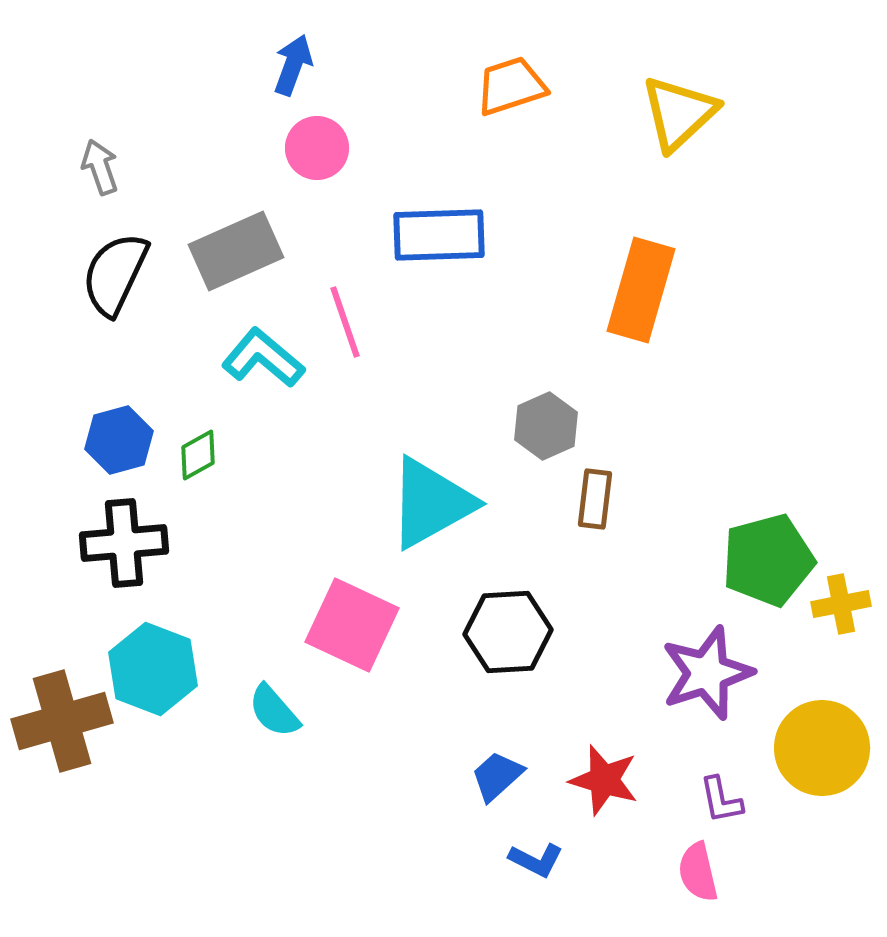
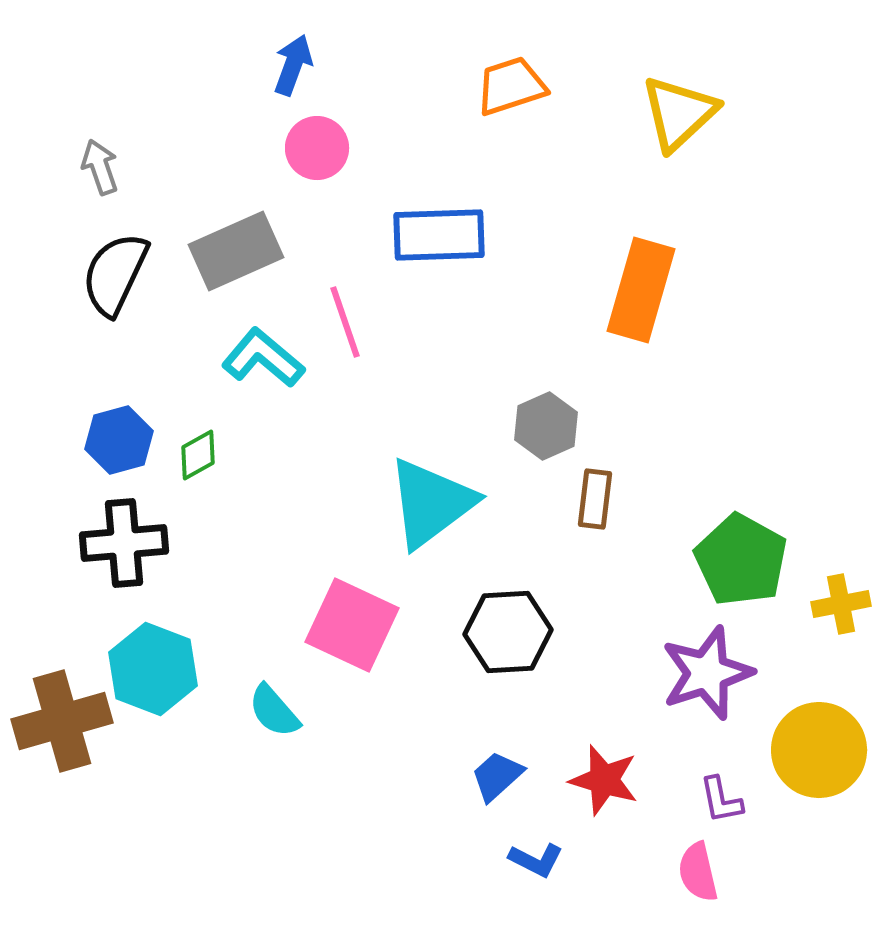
cyan triangle: rotated 8 degrees counterclockwise
green pentagon: moved 27 px left; rotated 28 degrees counterclockwise
yellow circle: moved 3 px left, 2 px down
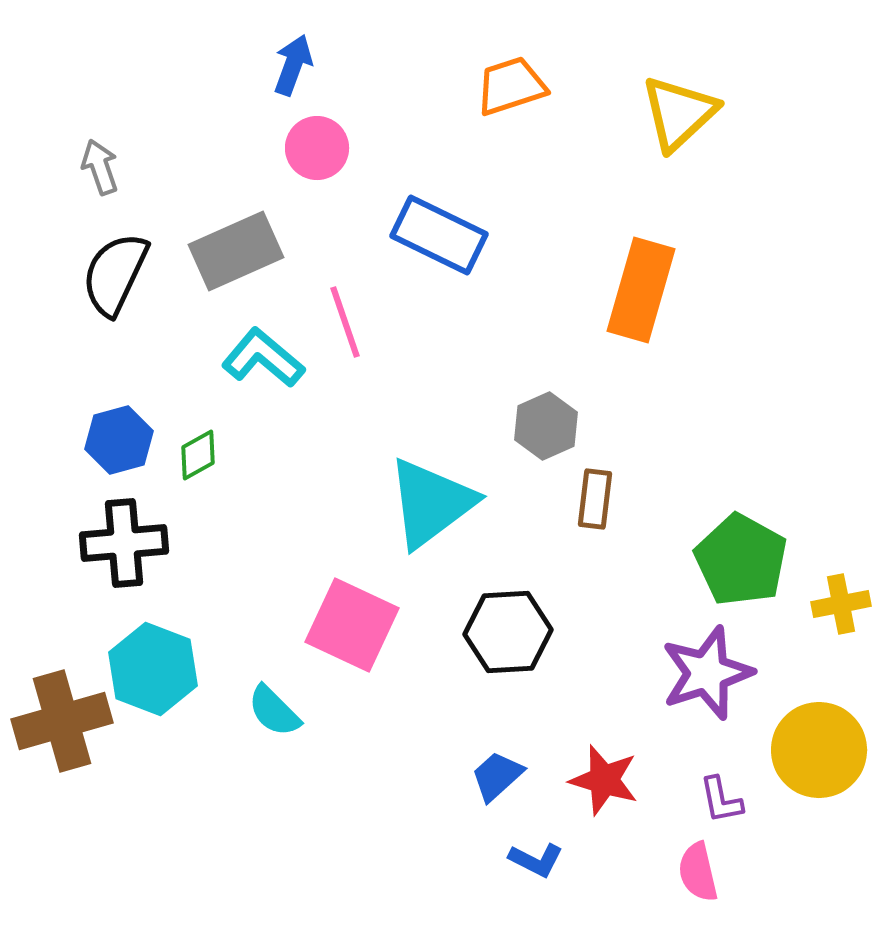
blue rectangle: rotated 28 degrees clockwise
cyan semicircle: rotated 4 degrees counterclockwise
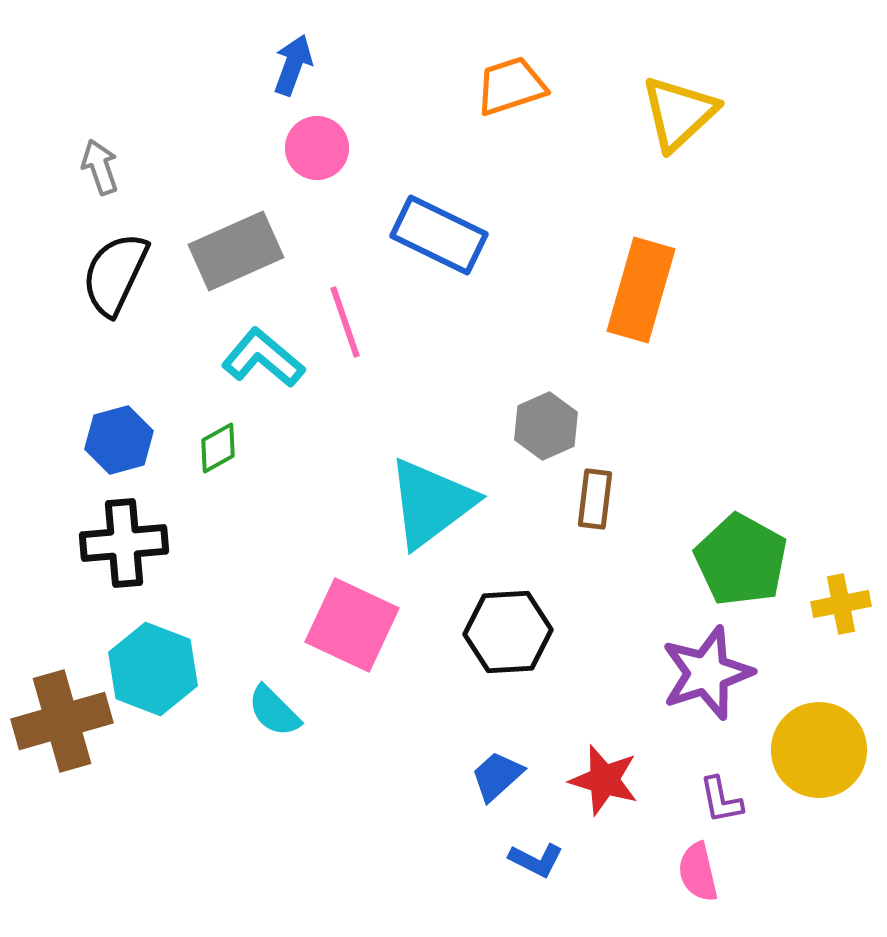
green diamond: moved 20 px right, 7 px up
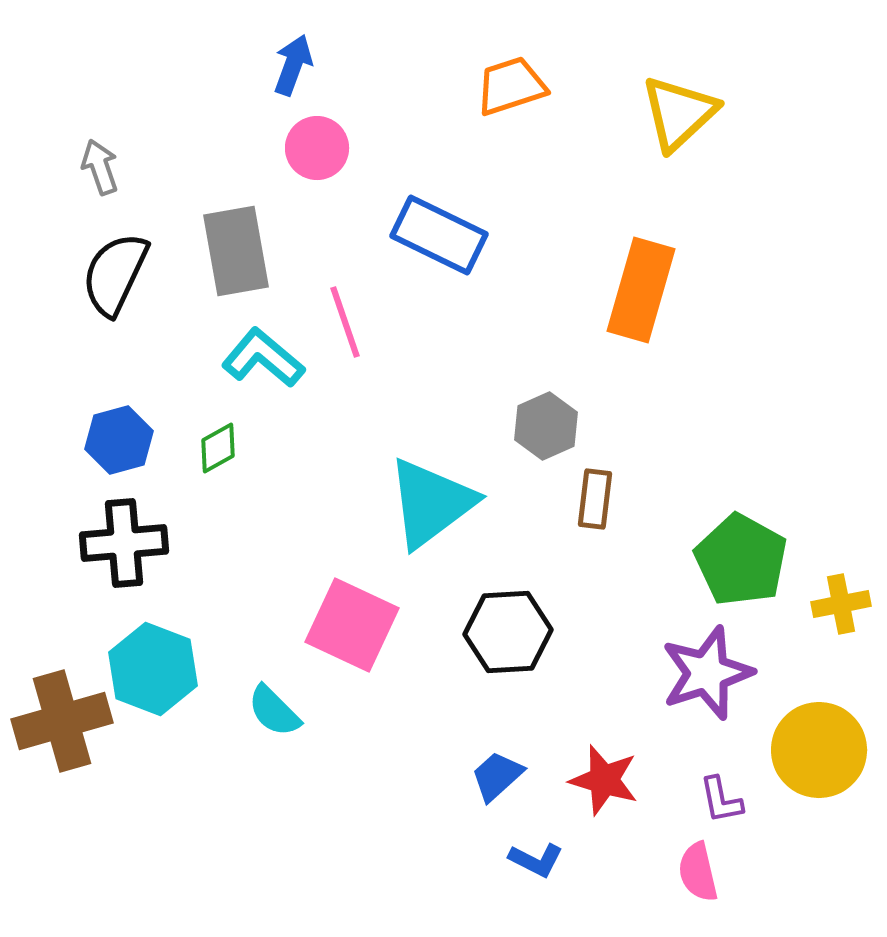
gray rectangle: rotated 76 degrees counterclockwise
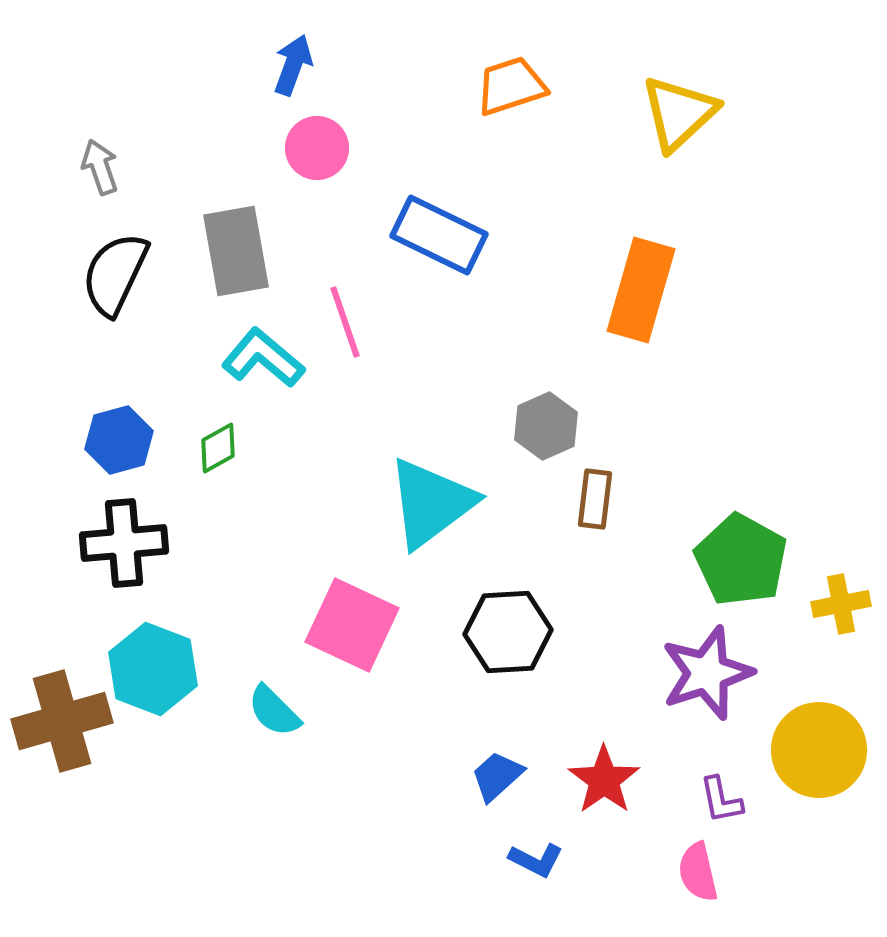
red star: rotated 20 degrees clockwise
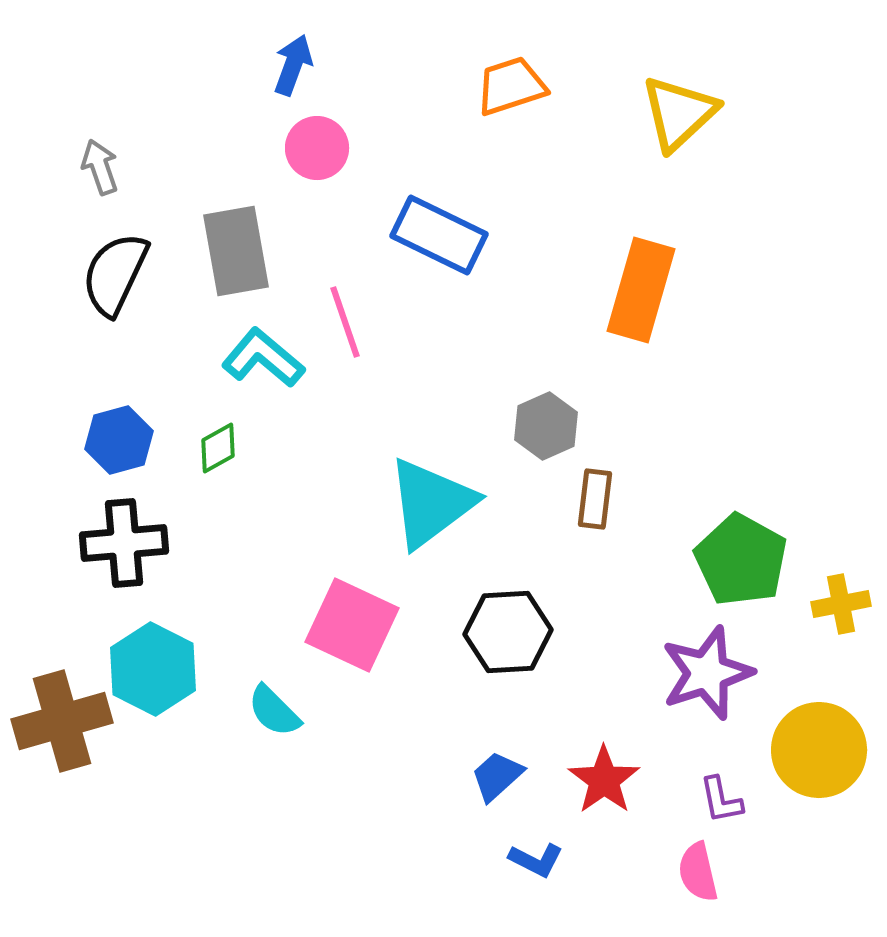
cyan hexagon: rotated 6 degrees clockwise
